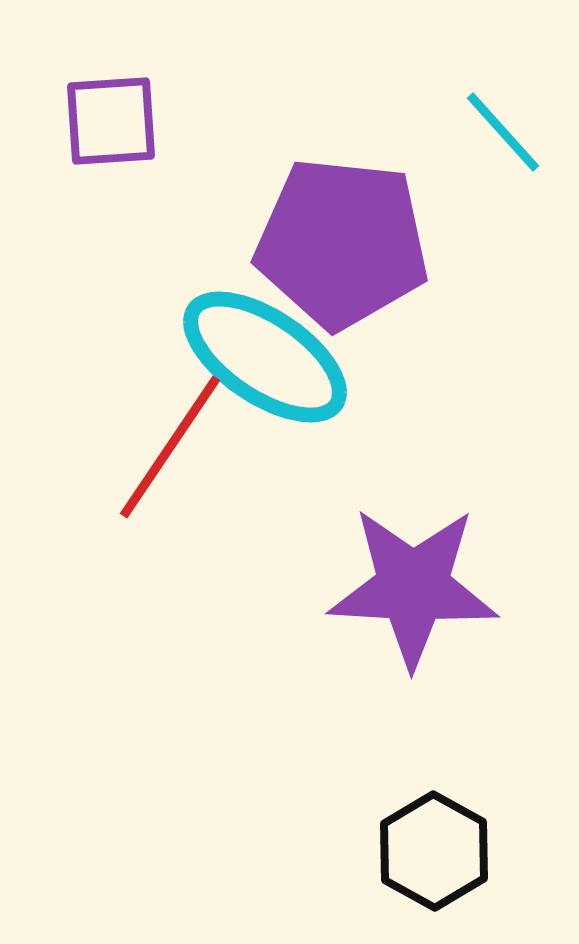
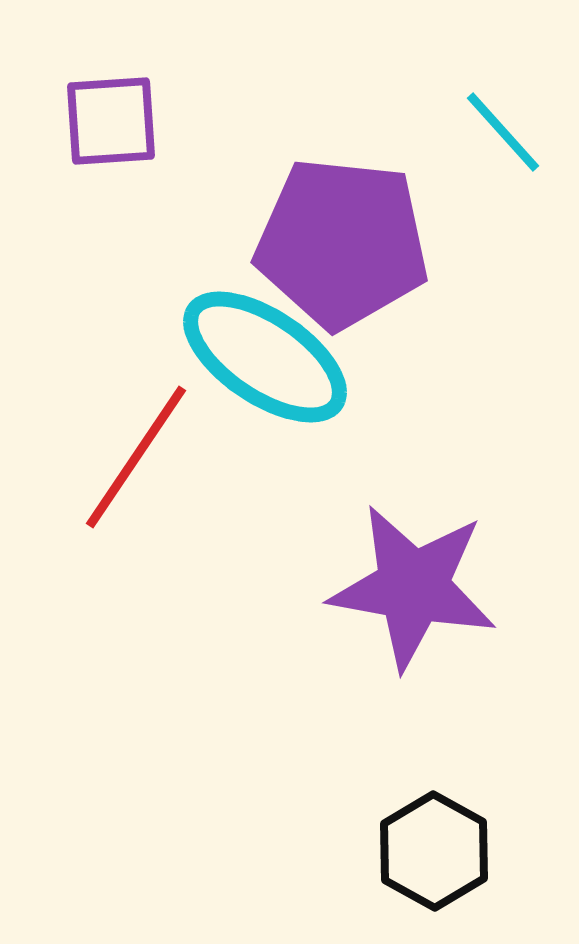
red line: moved 34 px left, 10 px down
purple star: rotated 7 degrees clockwise
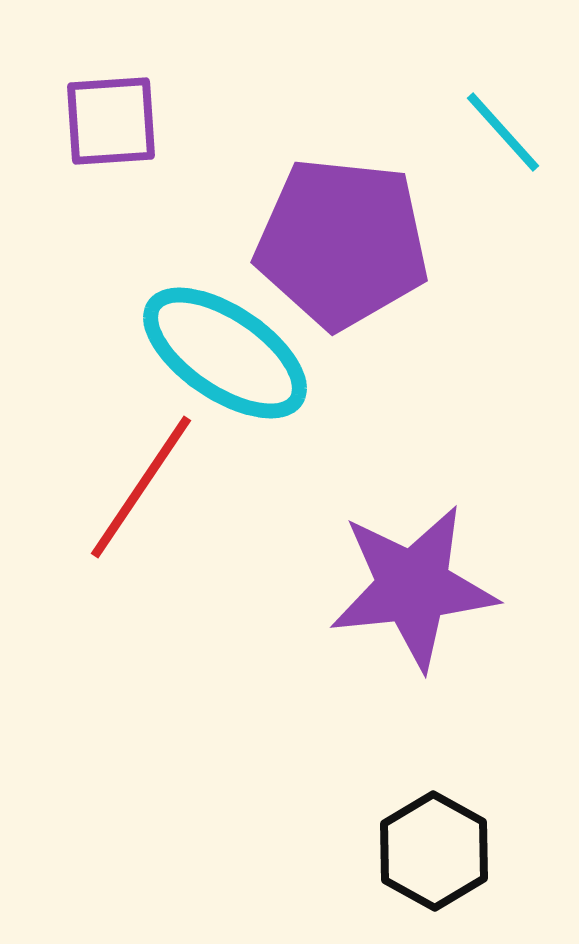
cyan ellipse: moved 40 px left, 4 px up
red line: moved 5 px right, 30 px down
purple star: rotated 16 degrees counterclockwise
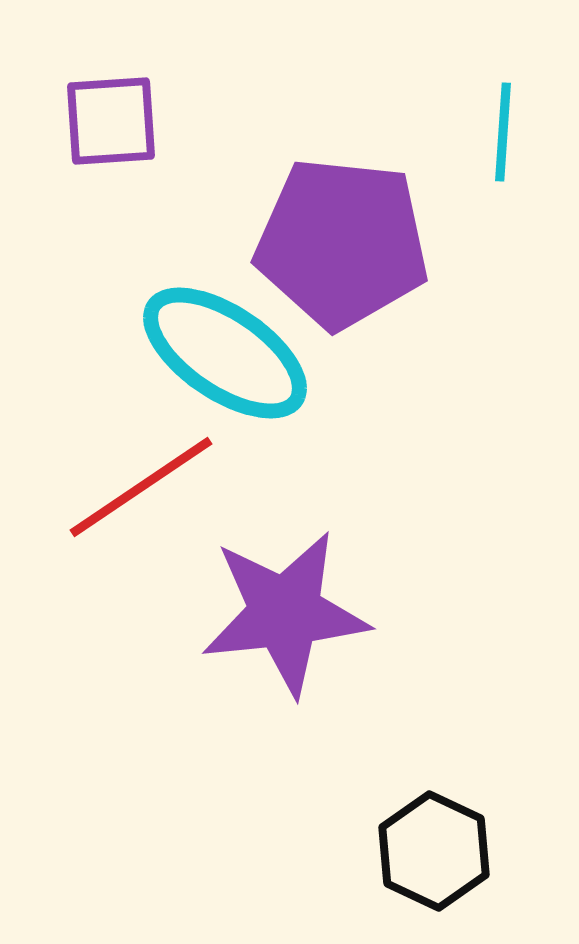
cyan line: rotated 46 degrees clockwise
red line: rotated 22 degrees clockwise
purple star: moved 128 px left, 26 px down
black hexagon: rotated 4 degrees counterclockwise
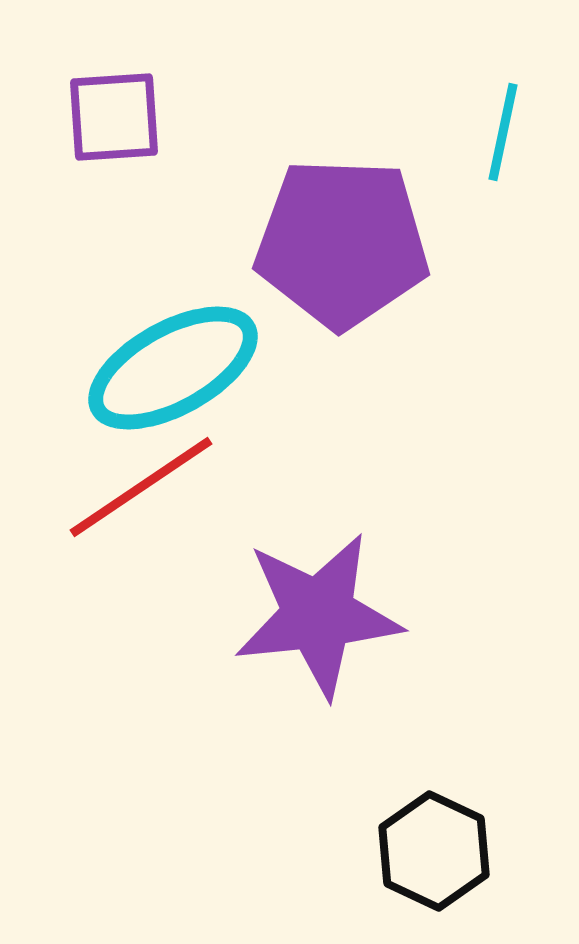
purple square: moved 3 px right, 4 px up
cyan line: rotated 8 degrees clockwise
purple pentagon: rotated 4 degrees counterclockwise
cyan ellipse: moved 52 px left, 15 px down; rotated 63 degrees counterclockwise
purple star: moved 33 px right, 2 px down
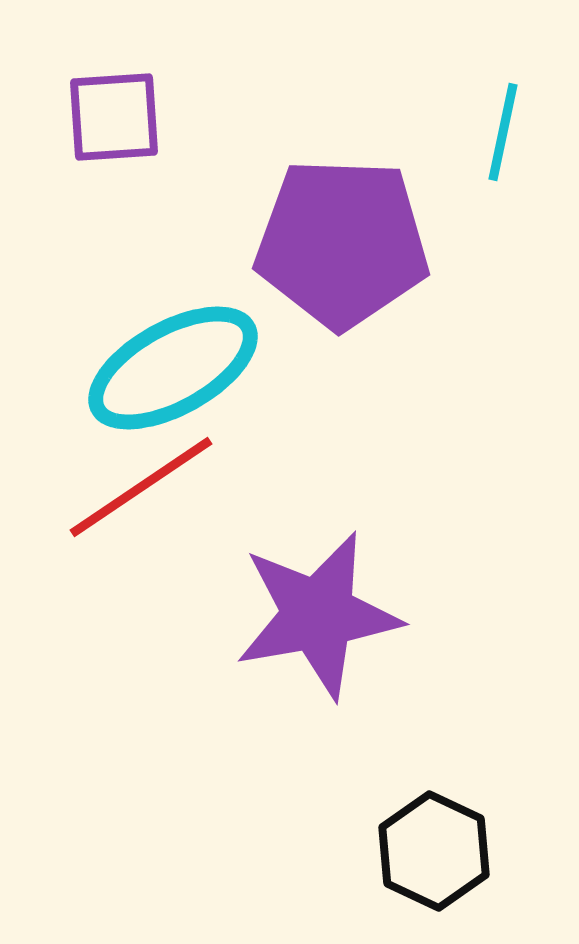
purple star: rotated 4 degrees counterclockwise
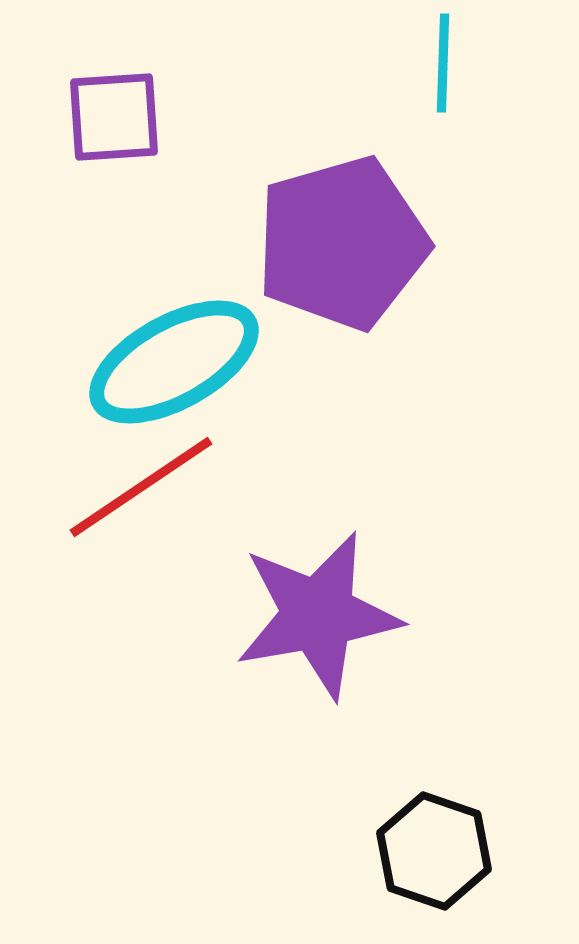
cyan line: moved 60 px left, 69 px up; rotated 10 degrees counterclockwise
purple pentagon: rotated 18 degrees counterclockwise
cyan ellipse: moved 1 px right, 6 px up
black hexagon: rotated 6 degrees counterclockwise
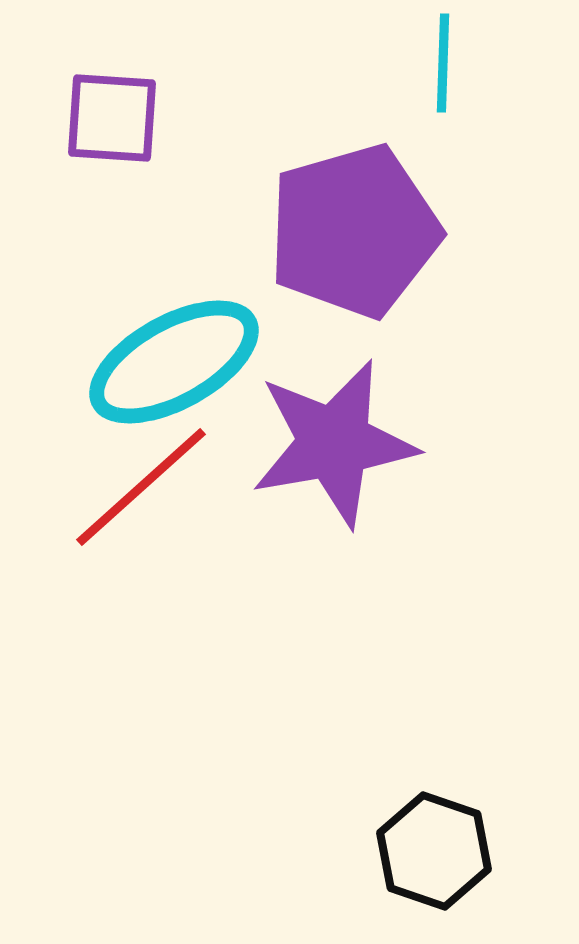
purple square: moved 2 px left, 1 px down; rotated 8 degrees clockwise
purple pentagon: moved 12 px right, 12 px up
red line: rotated 8 degrees counterclockwise
purple star: moved 16 px right, 172 px up
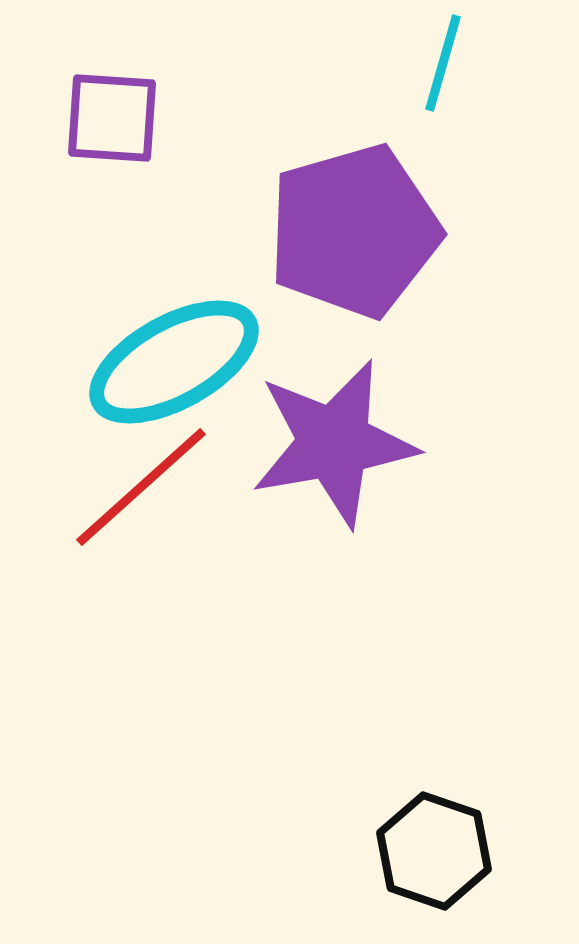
cyan line: rotated 14 degrees clockwise
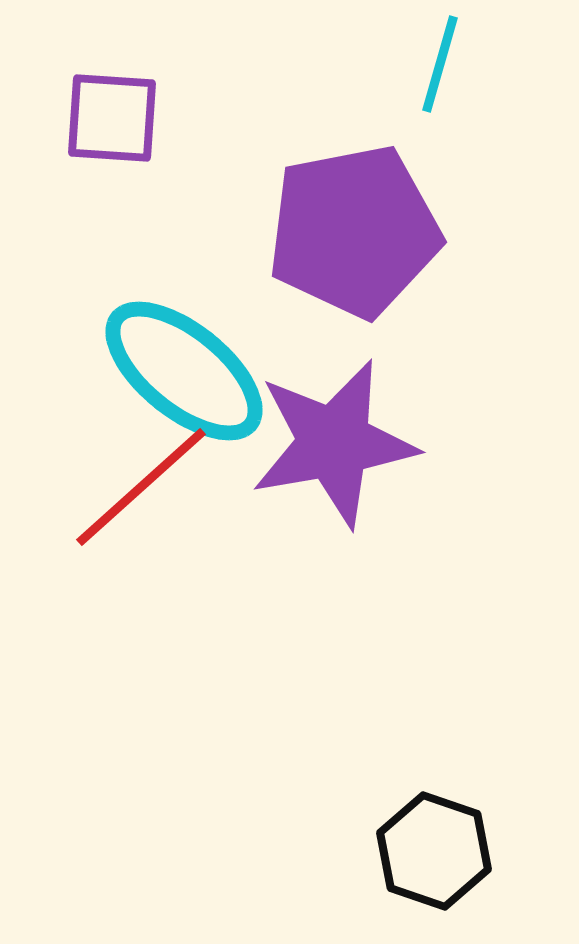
cyan line: moved 3 px left, 1 px down
purple pentagon: rotated 5 degrees clockwise
cyan ellipse: moved 10 px right, 9 px down; rotated 68 degrees clockwise
